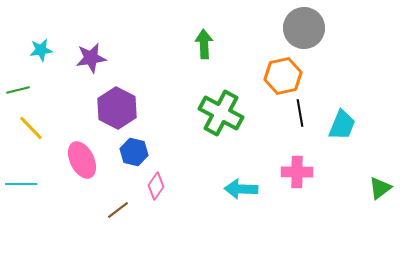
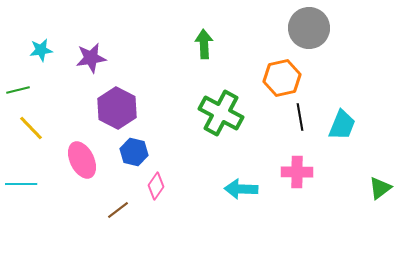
gray circle: moved 5 px right
orange hexagon: moved 1 px left, 2 px down
black line: moved 4 px down
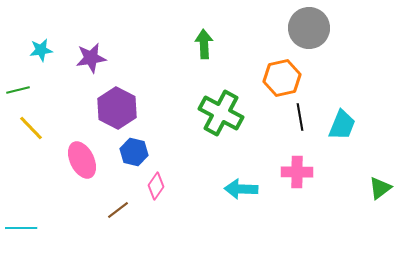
cyan line: moved 44 px down
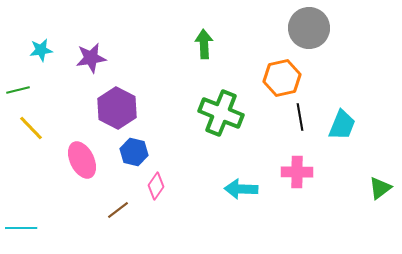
green cross: rotated 6 degrees counterclockwise
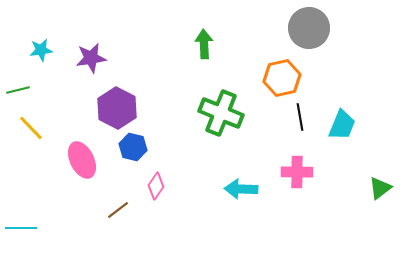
blue hexagon: moved 1 px left, 5 px up
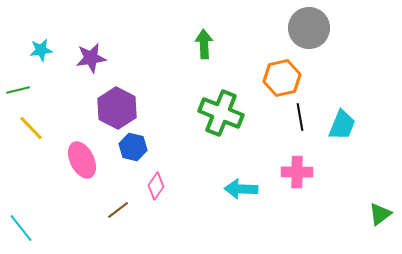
green triangle: moved 26 px down
cyan line: rotated 52 degrees clockwise
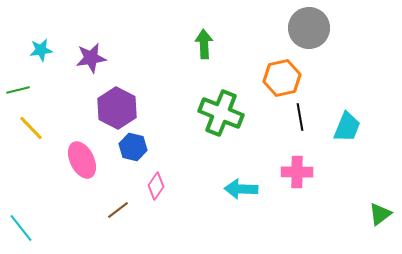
cyan trapezoid: moved 5 px right, 2 px down
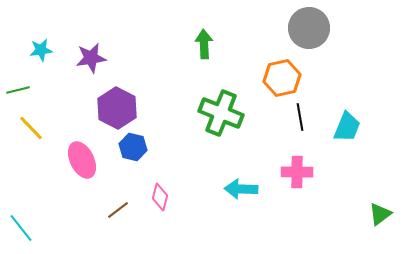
pink diamond: moved 4 px right, 11 px down; rotated 20 degrees counterclockwise
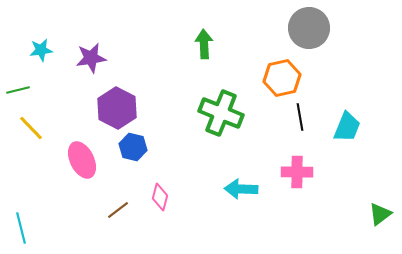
cyan line: rotated 24 degrees clockwise
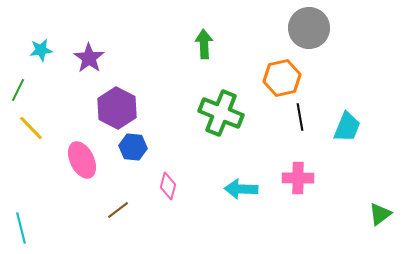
purple star: moved 2 px left; rotated 28 degrees counterclockwise
green line: rotated 50 degrees counterclockwise
blue hexagon: rotated 8 degrees counterclockwise
pink cross: moved 1 px right, 6 px down
pink diamond: moved 8 px right, 11 px up
